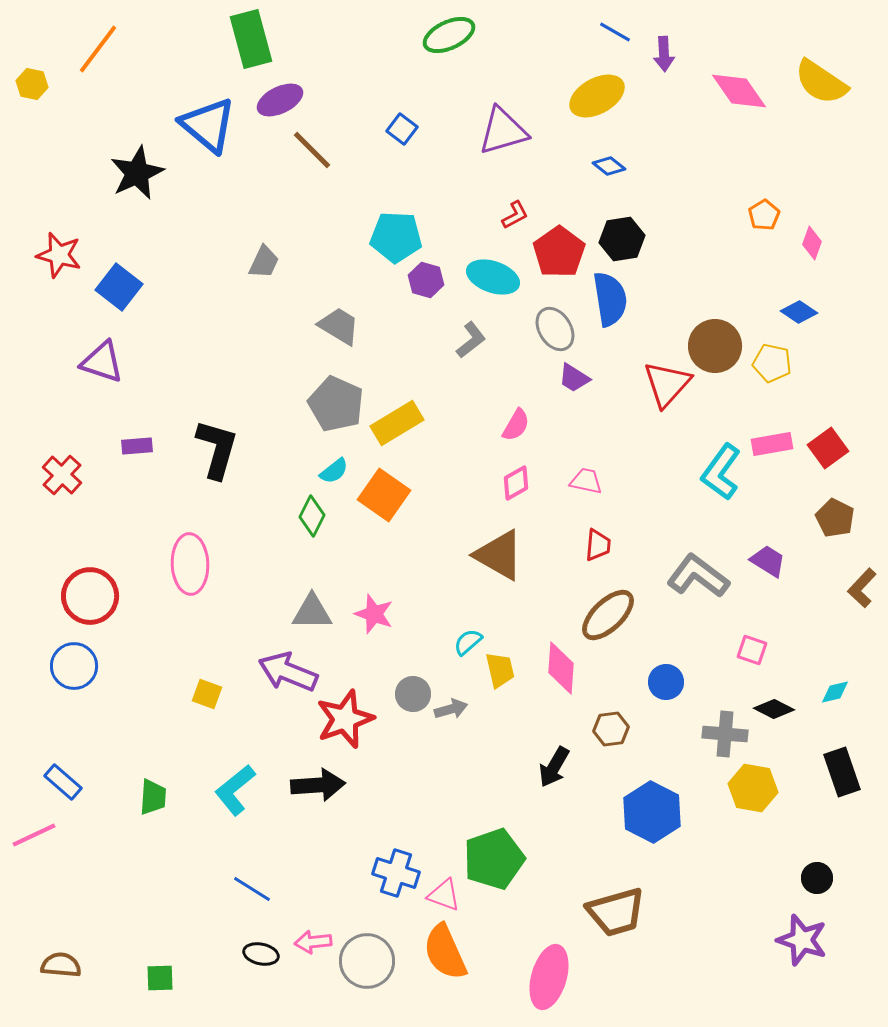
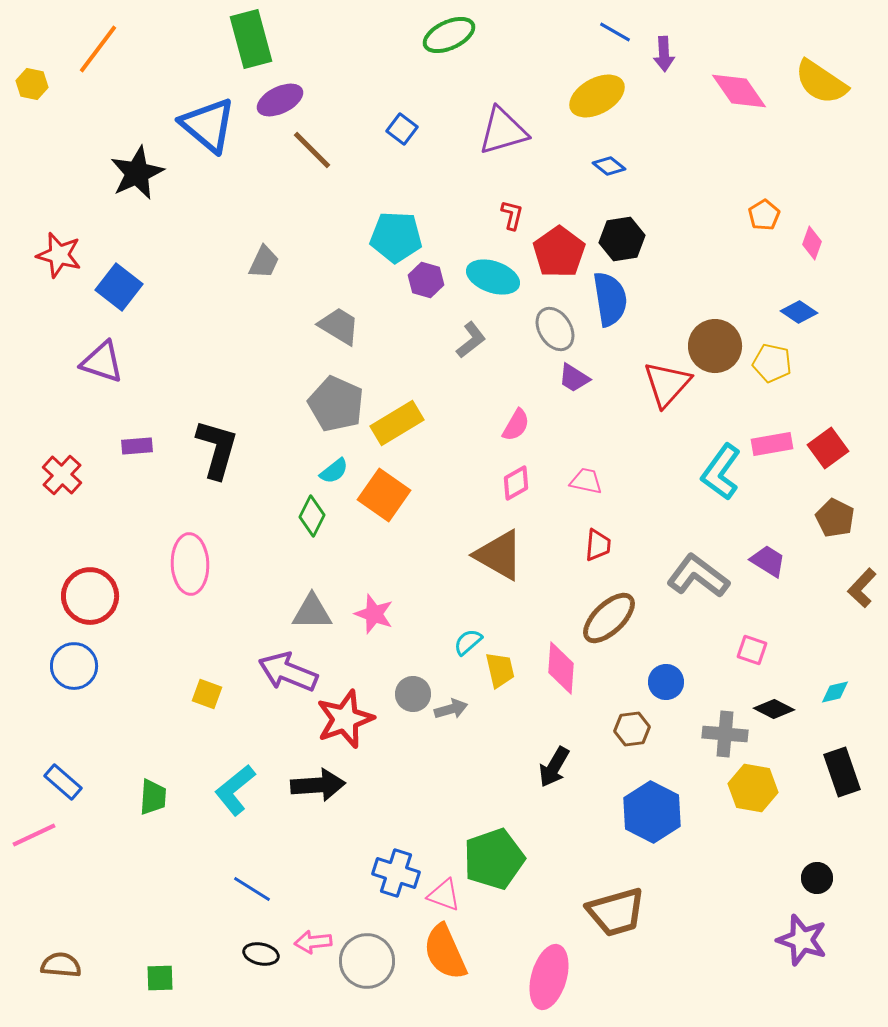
red L-shape at (515, 215): moved 3 px left; rotated 48 degrees counterclockwise
brown ellipse at (608, 615): moved 1 px right, 3 px down
brown hexagon at (611, 729): moved 21 px right
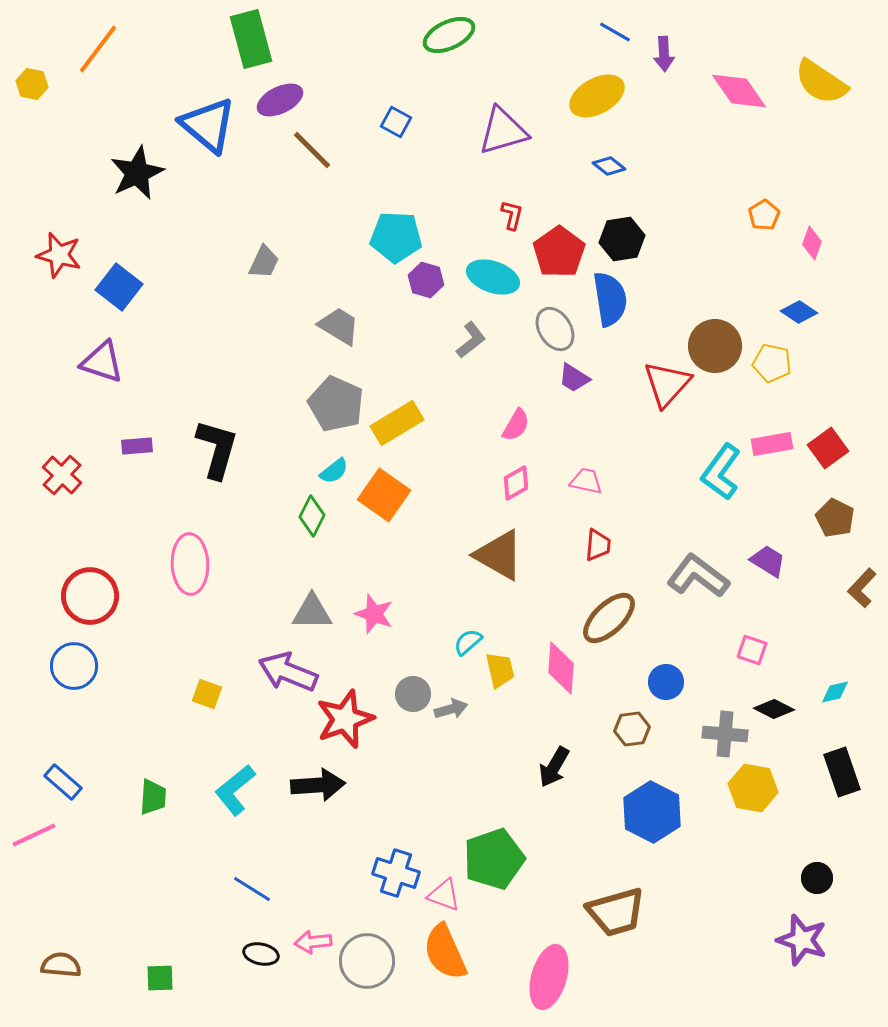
blue square at (402, 129): moved 6 px left, 7 px up; rotated 8 degrees counterclockwise
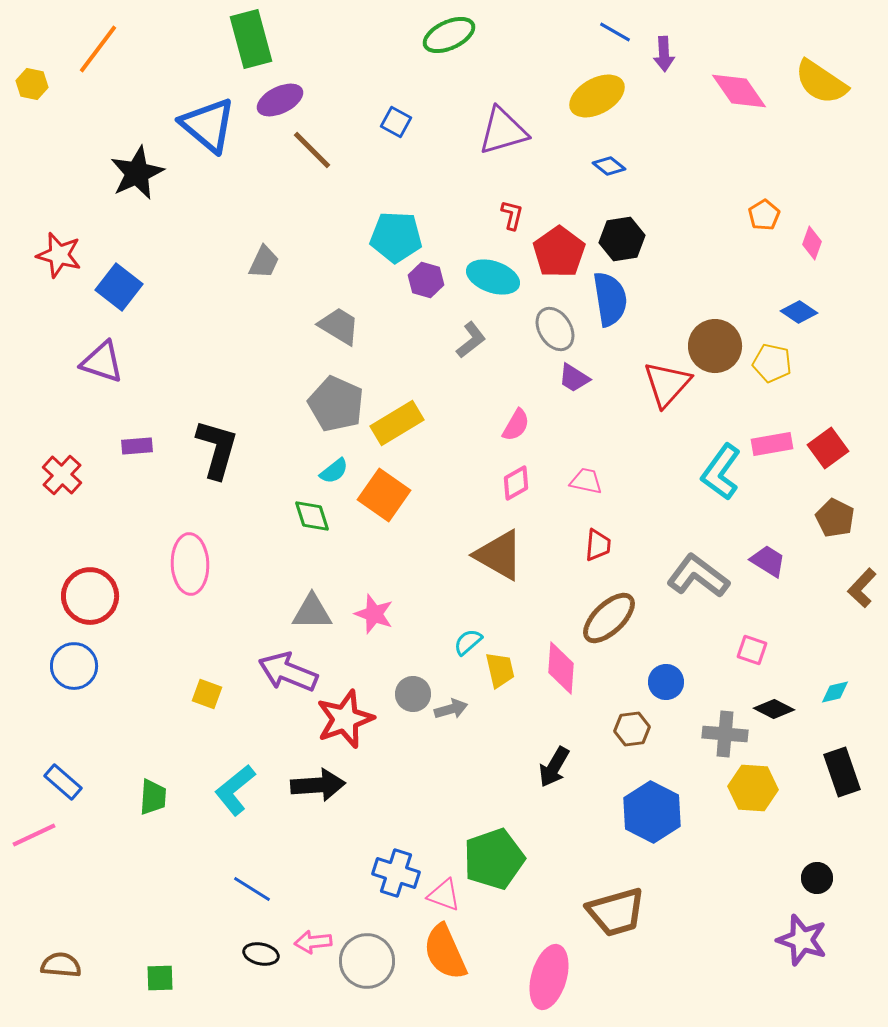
green diamond at (312, 516): rotated 45 degrees counterclockwise
yellow hexagon at (753, 788): rotated 6 degrees counterclockwise
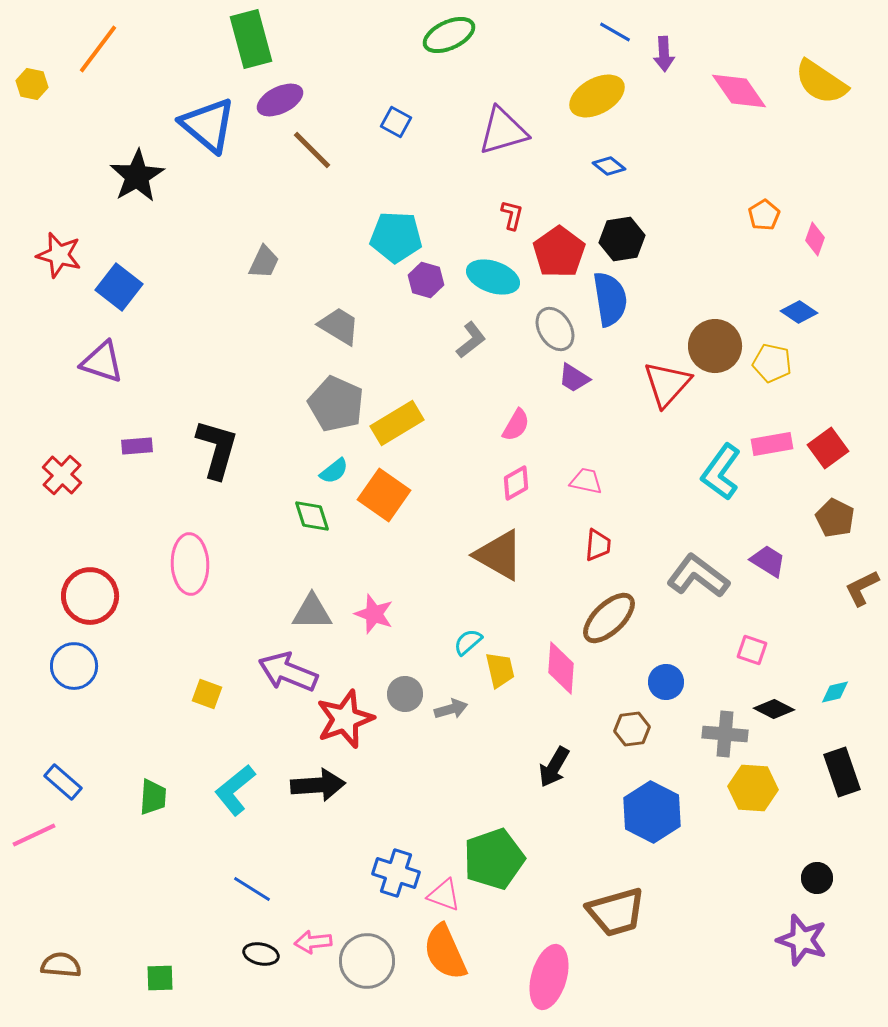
black star at (137, 173): moved 3 px down; rotated 6 degrees counterclockwise
pink diamond at (812, 243): moved 3 px right, 4 px up
brown L-shape at (862, 588): rotated 21 degrees clockwise
gray circle at (413, 694): moved 8 px left
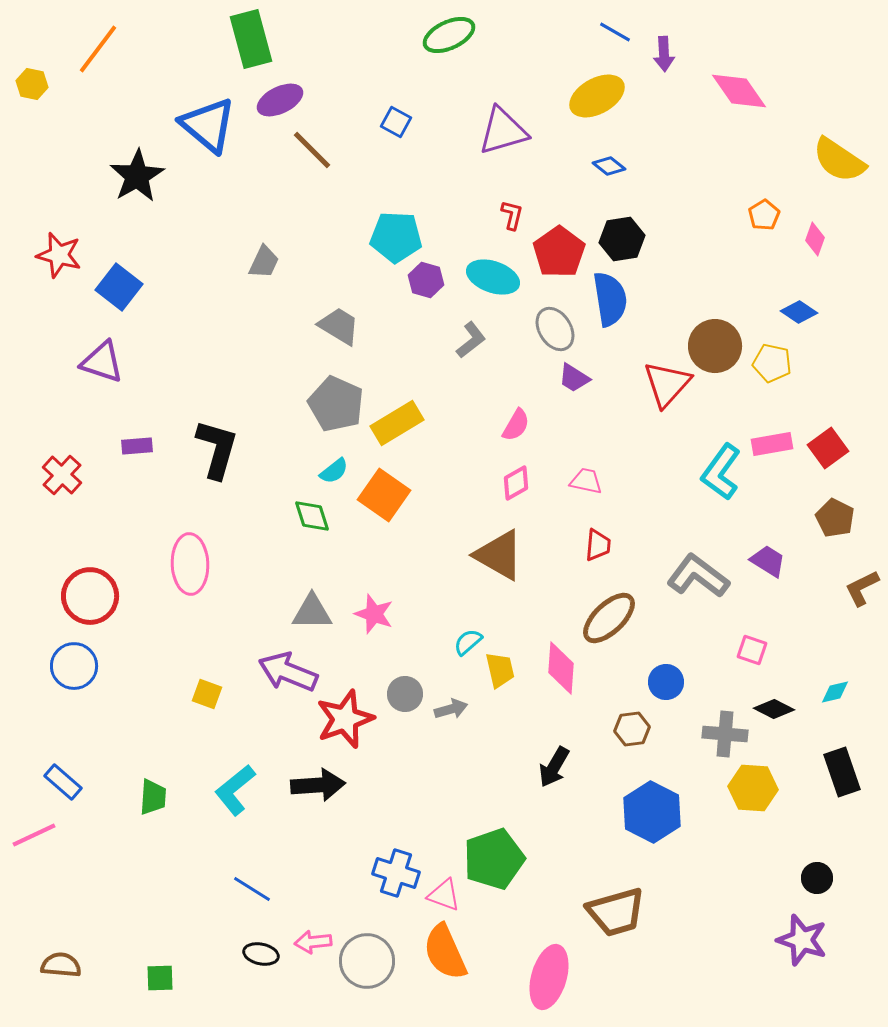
yellow semicircle at (821, 82): moved 18 px right, 78 px down
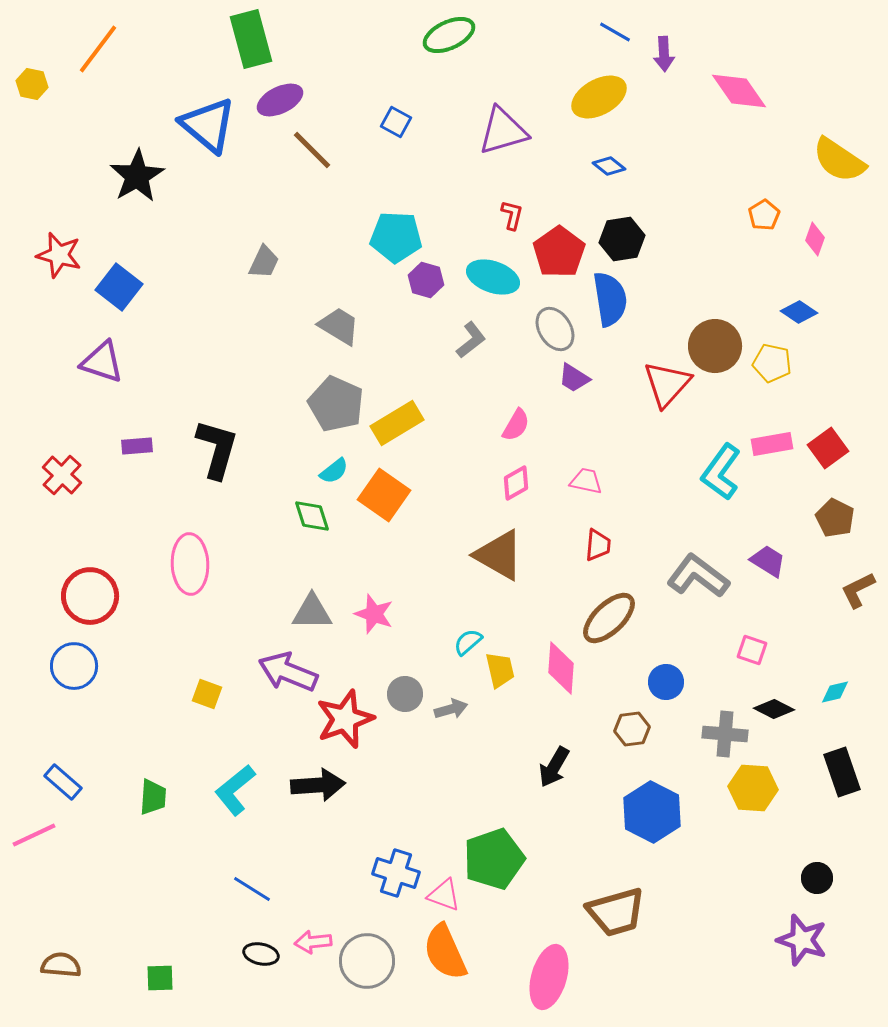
yellow ellipse at (597, 96): moved 2 px right, 1 px down
brown L-shape at (862, 588): moved 4 px left, 2 px down
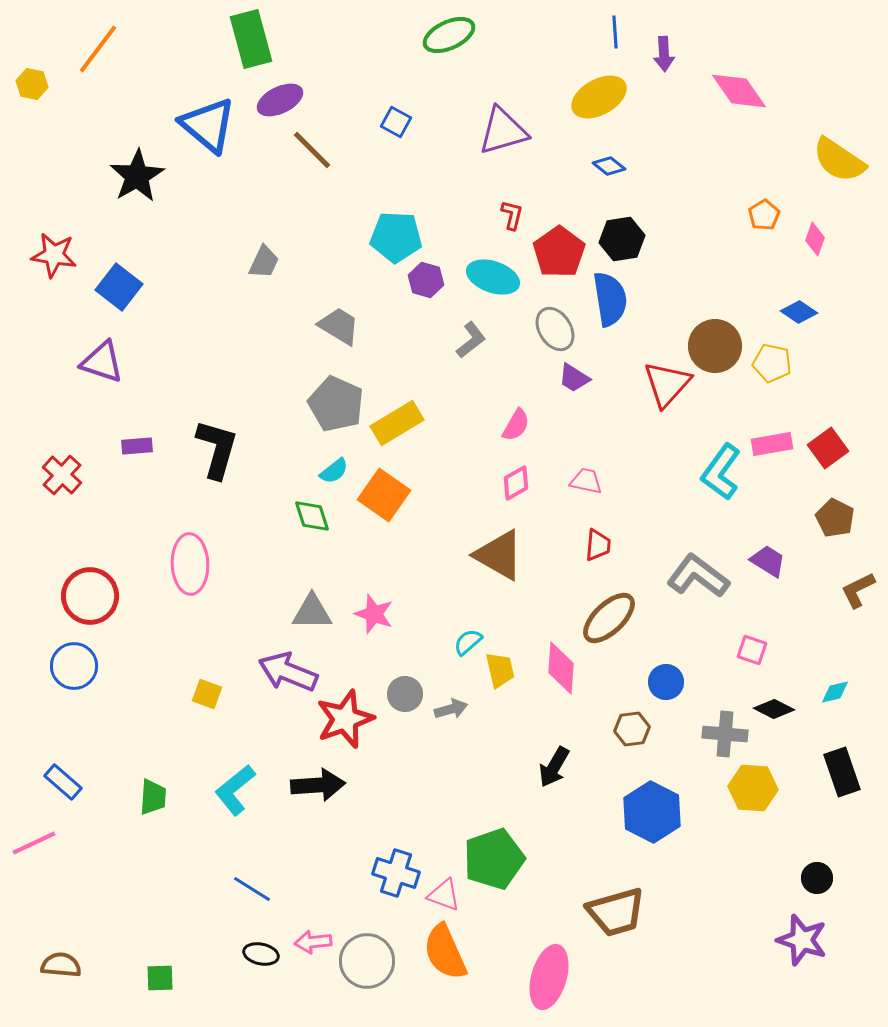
blue line at (615, 32): rotated 56 degrees clockwise
red star at (59, 255): moved 5 px left; rotated 6 degrees counterclockwise
pink line at (34, 835): moved 8 px down
